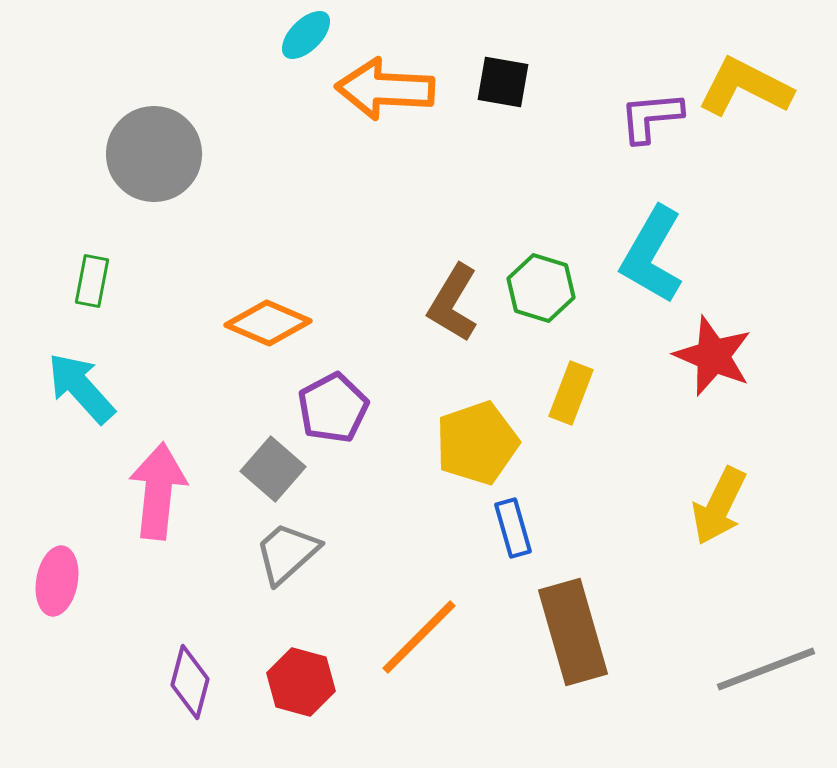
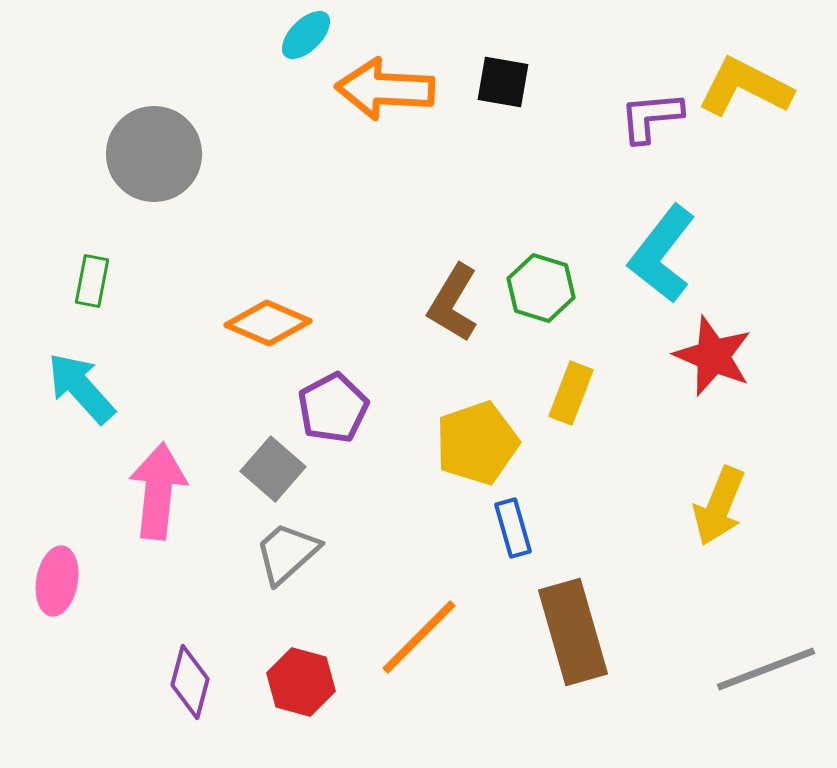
cyan L-shape: moved 10 px right, 1 px up; rotated 8 degrees clockwise
yellow arrow: rotated 4 degrees counterclockwise
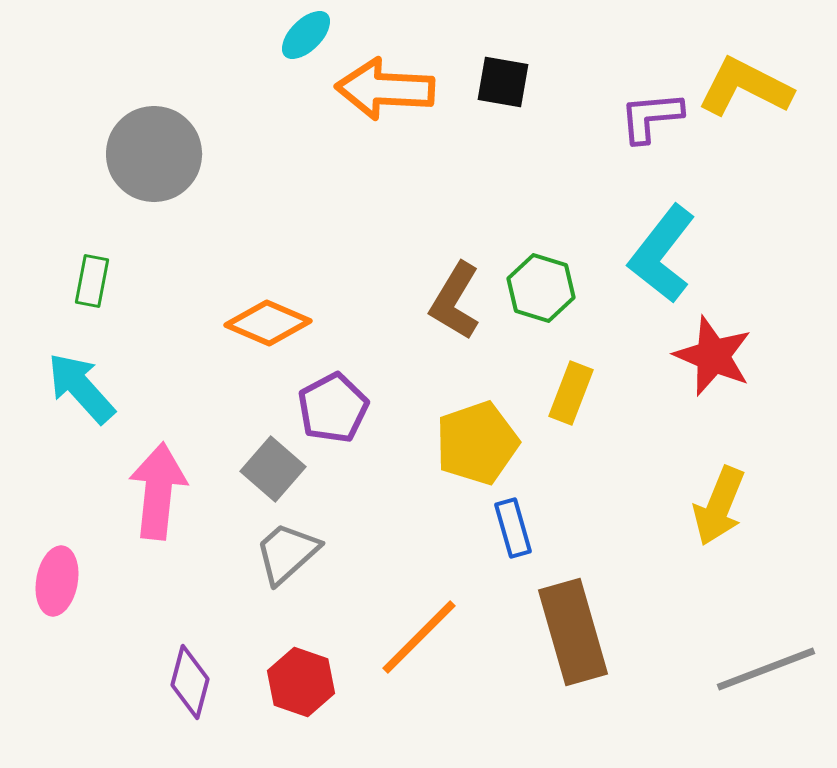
brown L-shape: moved 2 px right, 2 px up
red hexagon: rotated 4 degrees clockwise
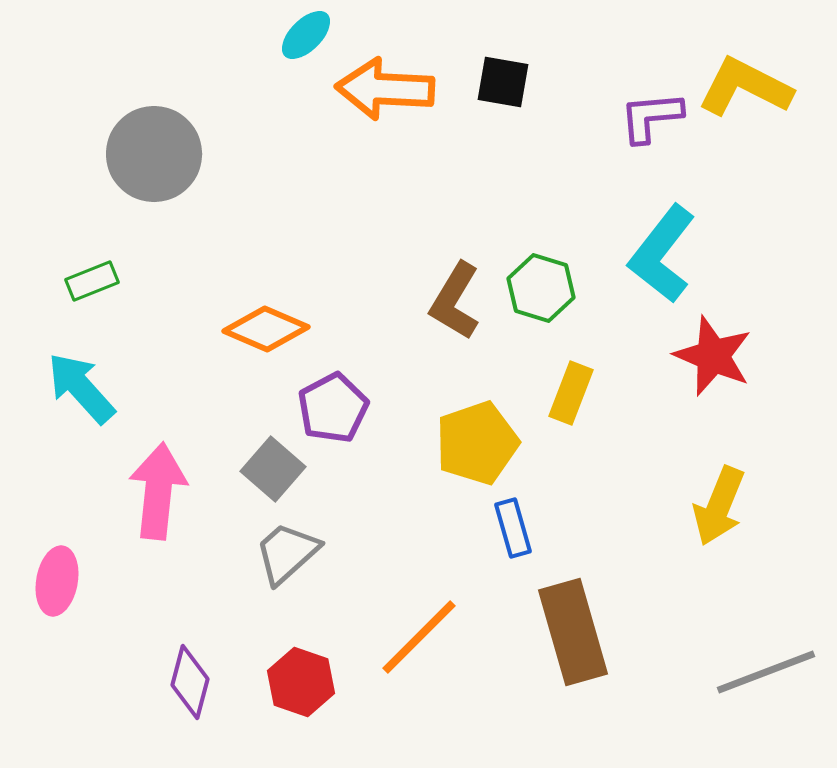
green rectangle: rotated 57 degrees clockwise
orange diamond: moved 2 px left, 6 px down
gray line: moved 3 px down
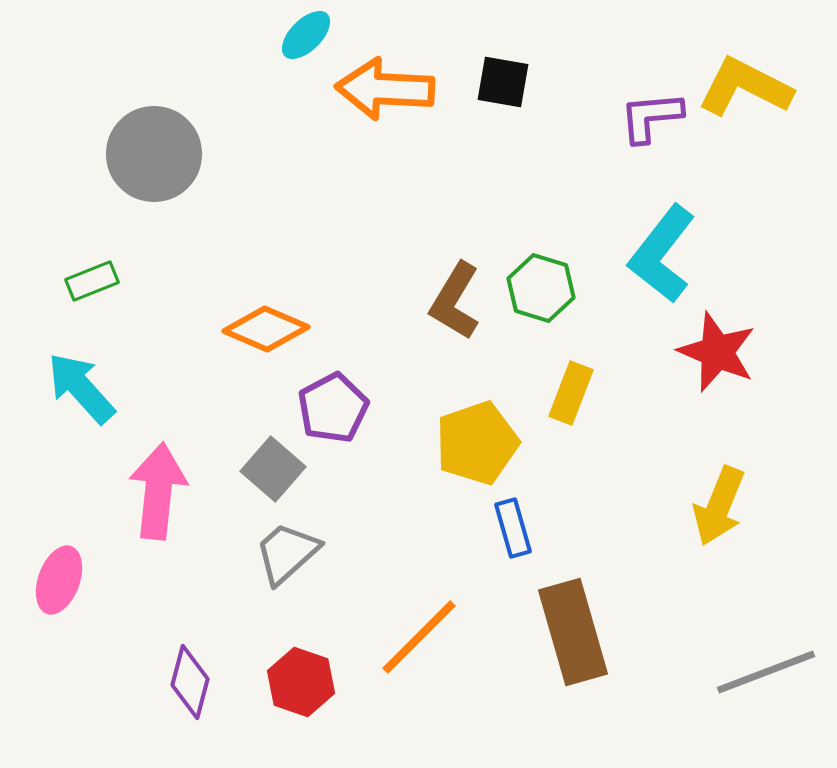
red star: moved 4 px right, 4 px up
pink ellipse: moved 2 px right, 1 px up; rotated 10 degrees clockwise
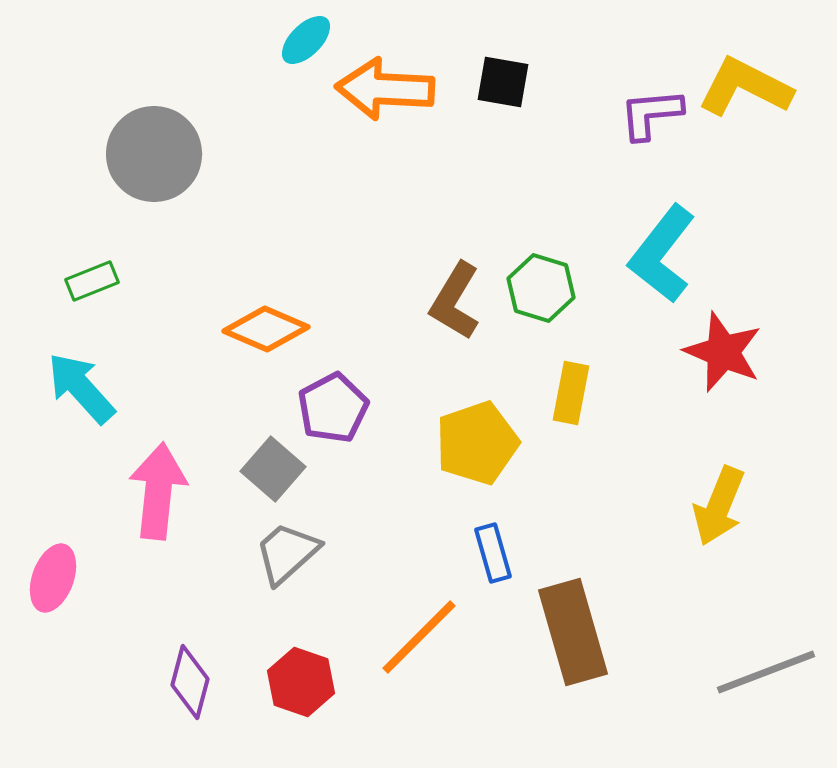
cyan ellipse: moved 5 px down
purple L-shape: moved 3 px up
red star: moved 6 px right
yellow rectangle: rotated 10 degrees counterclockwise
blue rectangle: moved 20 px left, 25 px down
pink ellipse: moved 6 px left, 2 px up
